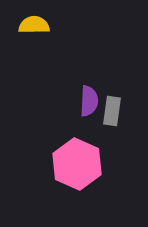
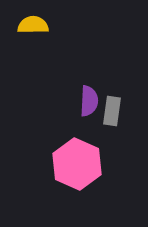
yellow semicircle: moved 1 px left
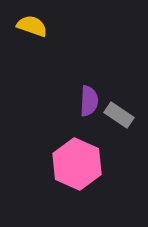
yellow semicircle: moved 1 px left, 1 px down; rotated 20 degrees clockwise
gray rectangle: moved 7 px right, 4 px down; rotated 64 degrees counterclockwise
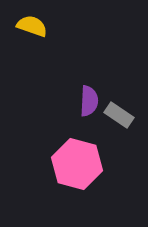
pink hexagon: rotated 9 degrees counterclockwise
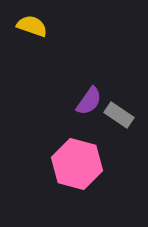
purple semicircle: rotated 32 degrees clockwise
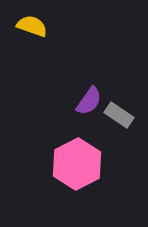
pink hexagon: rotated 18 degrees clockwise
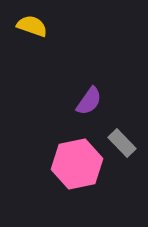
gray rectangle: moved 3 px right, 28 px down; rotated 12 degrees clockwise
pink hexagon: rotated 15 degrees clockwise
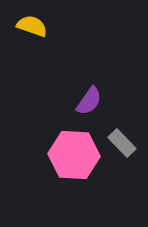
pink hexagon: moved 3 px left, 9 px up; rotated 15 degrees clockwise
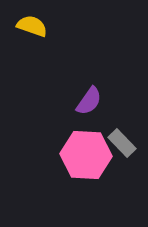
pink hexagon: moved 12 px right
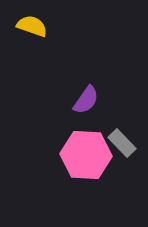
purple semicircle: moved 3 px left, 1 px up
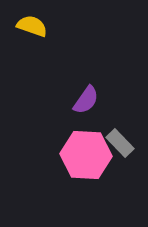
gray rectangle: moved 2 px left
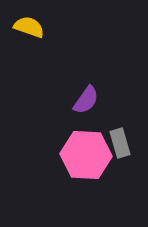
yellow semicircle: moved 3 px left, 1 px down
gray rectangle: rotated 28 degrees clockwise
